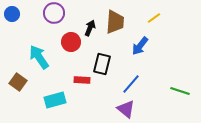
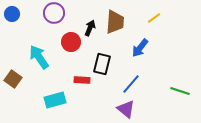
blue arrow: moved 2 px down
brown square: moved 5 px left, 3 px up
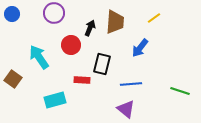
red circle: moved 3 px down
blue line: rotated 45 degrees clockwise
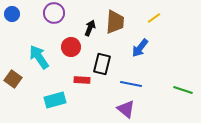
red circle: moved 2 px down
blue line: rotated 15 degrees clockwise
green line: moved 3 px right, 1 px up
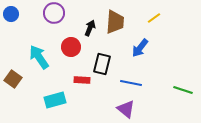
blue circle: moved 1 px left
blue line: moved 1 px up
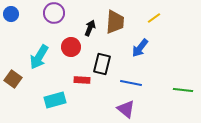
cyan arrow: rotated 115 degrees counterclockwise
green line: rotated 12 degrees counterclockwise
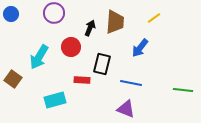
purple triangle: rotated 18 degrees counterclockwise
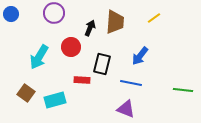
blue arrow: moved 8 px down
brown square: moved 13 px right, 14 px down
